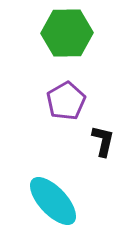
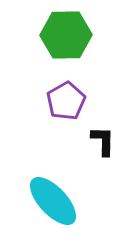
green hexagon: moved 1 px left, 2 px down
black L-shape: rotated 12 degrees counterclockwise
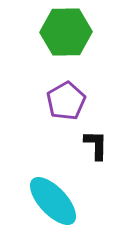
green hexagon: moved 3 px up
black L-shape: moved 7 px left, 4 px down
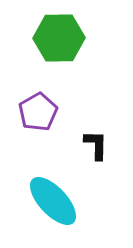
green hexagon: moved 7 px left, 6 px down
purple pentagon: moved 28 px left, 11 px down
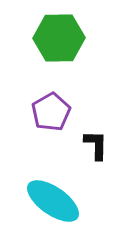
purple pentagon: moved 13 px right
cyan ellipse: rotated 12 degrees counterclockwise
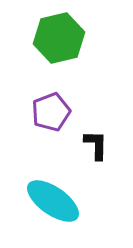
green hexagon: rotated 12 degrees counterclockwise
purple pentagon: rotated 9 degrees clockwise
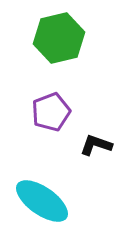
black L-shape: rotated 72 degrees counterclockwise
cyan ellipse: moved 11 px left
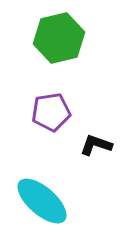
purple pentagon: rotated 12 degrees clockwise
cyan ellipse: rotated 6 degrees clockwise
